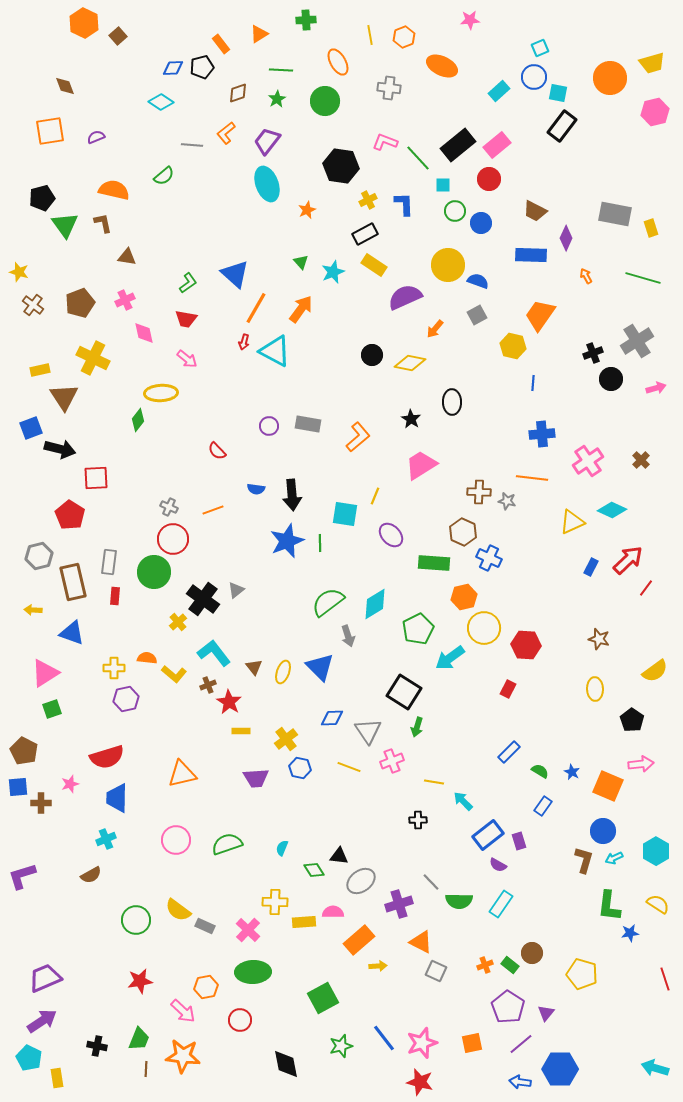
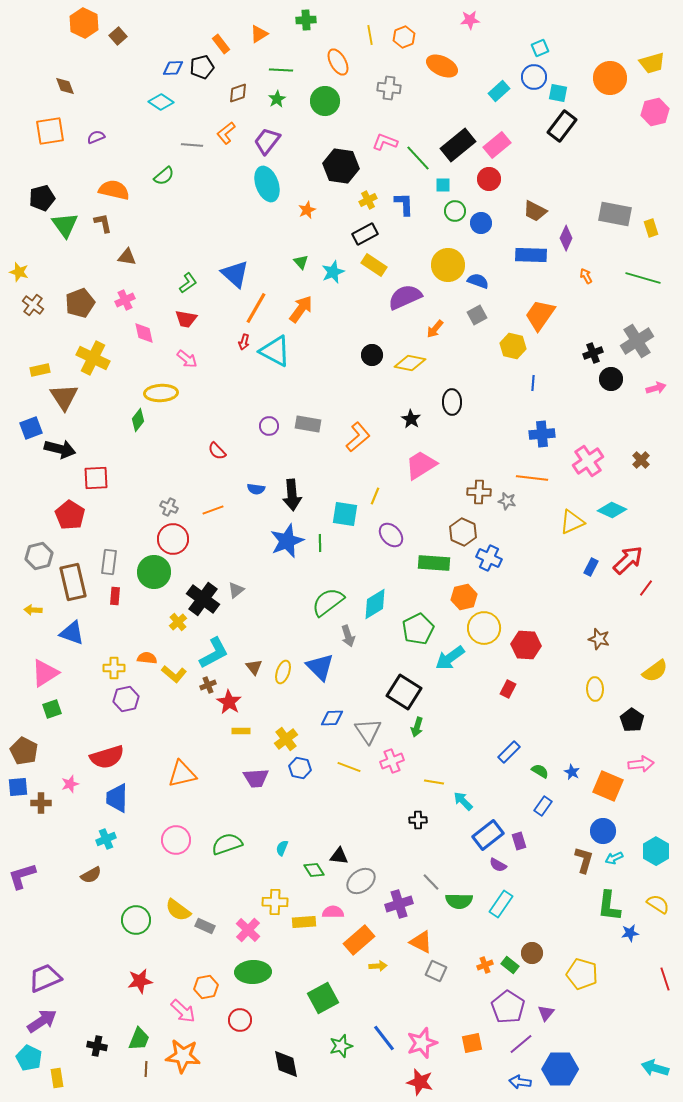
cyan L-shape at (214, 653): rotated 100 degrees clockwise
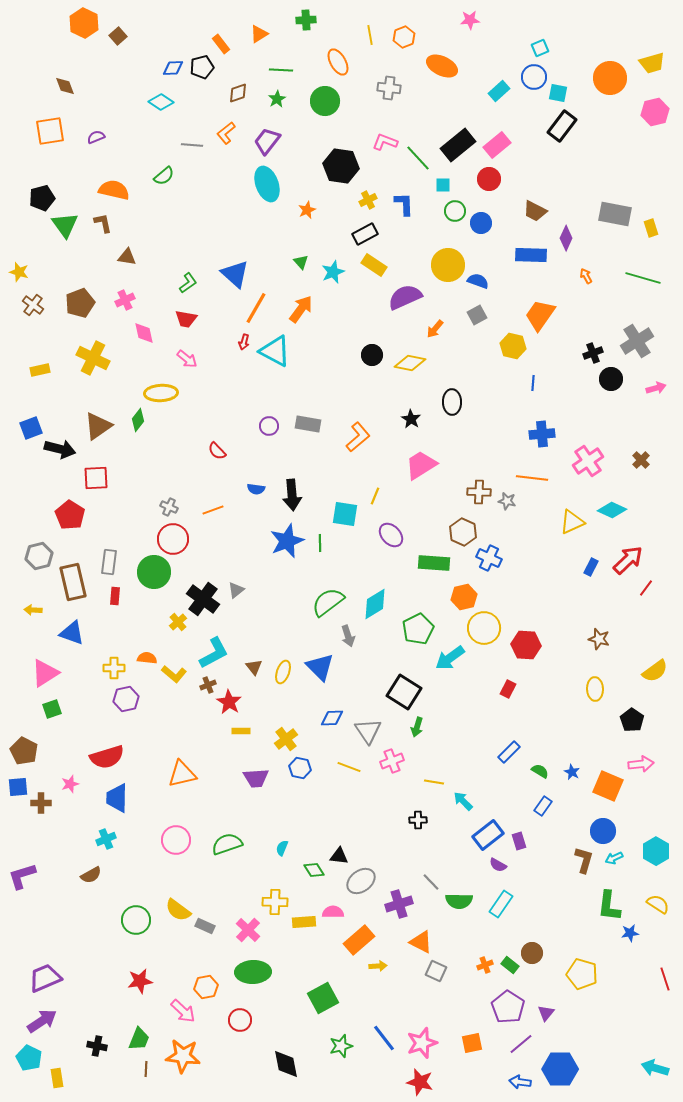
brown triangle at (64, 397): moved 34 px right, 29 px down; rotated 28 degrees clockwise
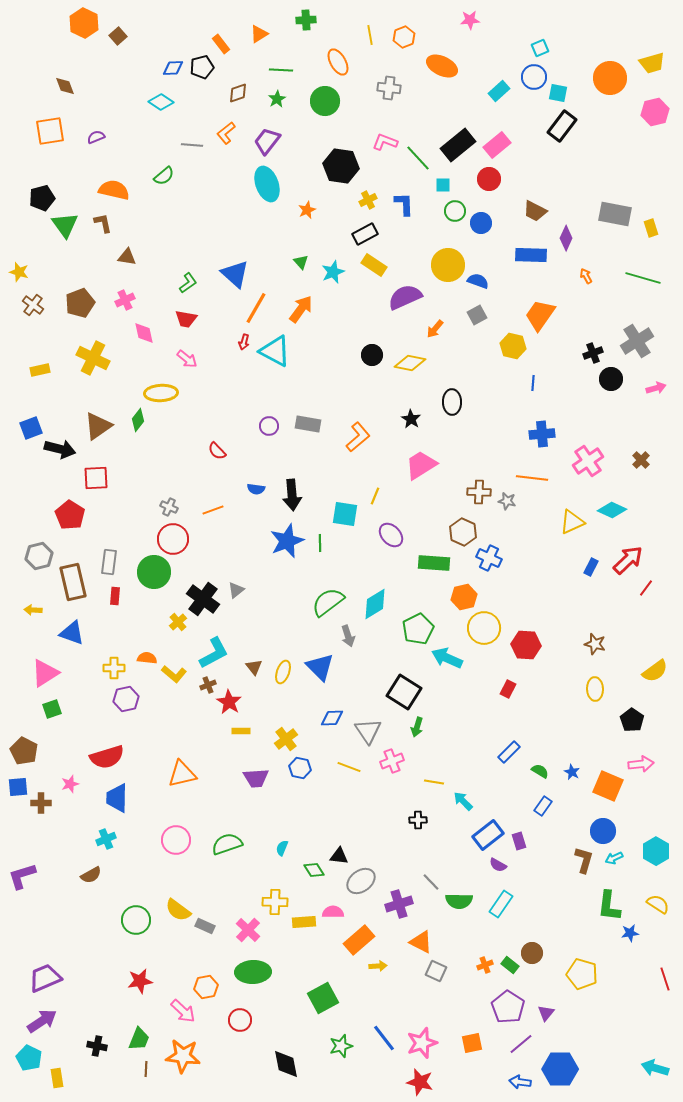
brown star at (599, 639): moved 4 px left, 5 px down
cyan arrow at (450, 658): moved 3 px left; rotated 60 degrees clockwise
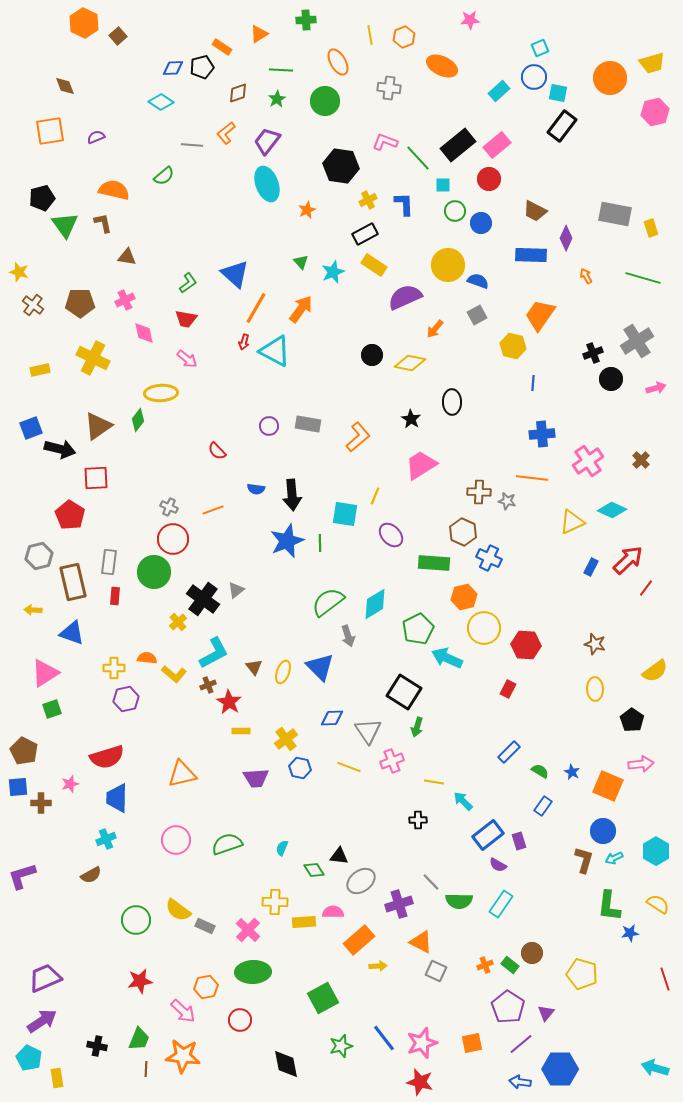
orange rectangle at (221, 44): moved 1 px right, 3 px down; rotated 18 degrees counterclockwise
brown pentagon at (80, 303): rotated 20 degrees clockwise
